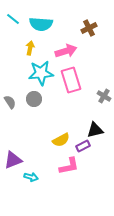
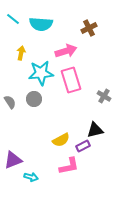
yellow arrow: moved 9 px left, 5 px down
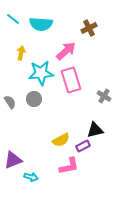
pink arrow: rotated 25 degrees counterclockwise
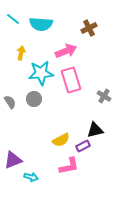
pink arrow: rotated 20 degrees clockwise
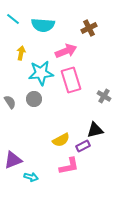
cyan semicircle: moved 2 px right, 1 px down
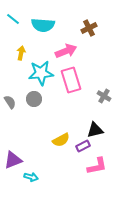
pink L-shape: moved 28 px right
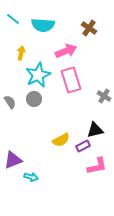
brown cross: rotated 28 degrees counterclockwise
cyan star: moved 3 px left, 2 px down; rotated 20 degrees counterclockwise
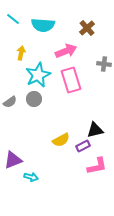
brown cross: moved 2 px left; rotated 14 degrees clockwise
gray cross: moved 32 px up; rotated 24 degrees counterclockwise
gray semicircle: rotated 88 degrees clockwise
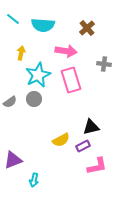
pink arrow: rotated 30 degrees clockwise
black triangle: moved 4 px left, 3 px up
cyan arrow: moved 3 px right, 3 px down; rotated 88 degrees clockwise
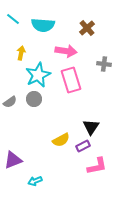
black triangle: rotated 42 degrees counterclockwise
cyan arrow: moved 1 px right, 1 px down; rotated 56 degrees clockwise
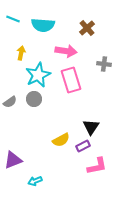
cyan line: rotated 16 degrees counterclockwise
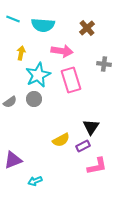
pink arrow: moved 4 px left
